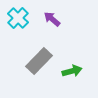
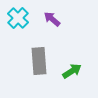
gray rectangle: rotated 48 degrees counterclockwise
green arrow: rotated 18 degrees counterclockwise
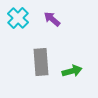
gray rectangle: moved 2 px right, 1 px down
green arrow: rotated 18 degrees clockwise
